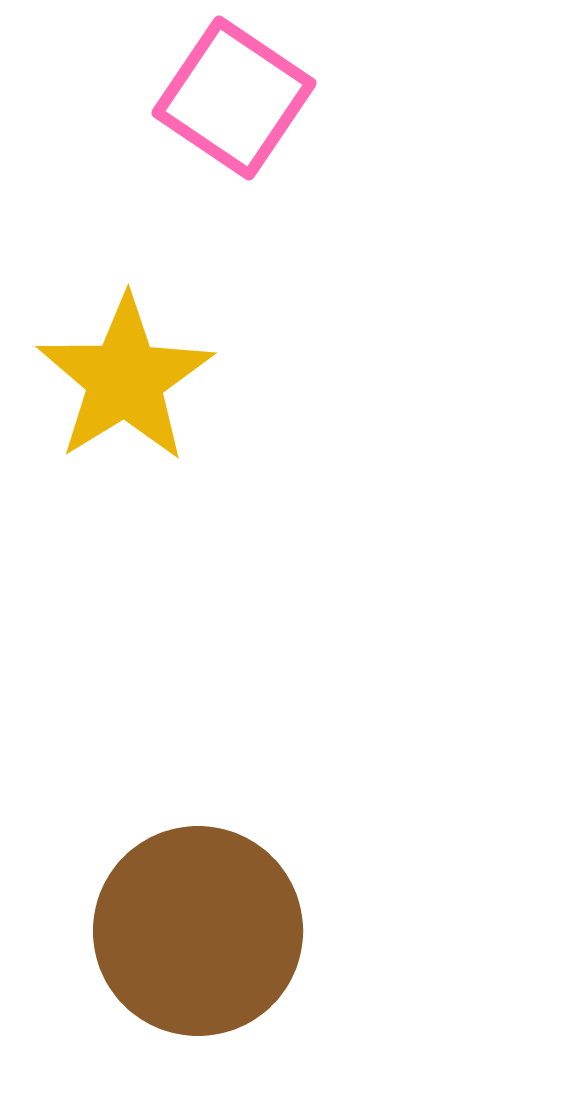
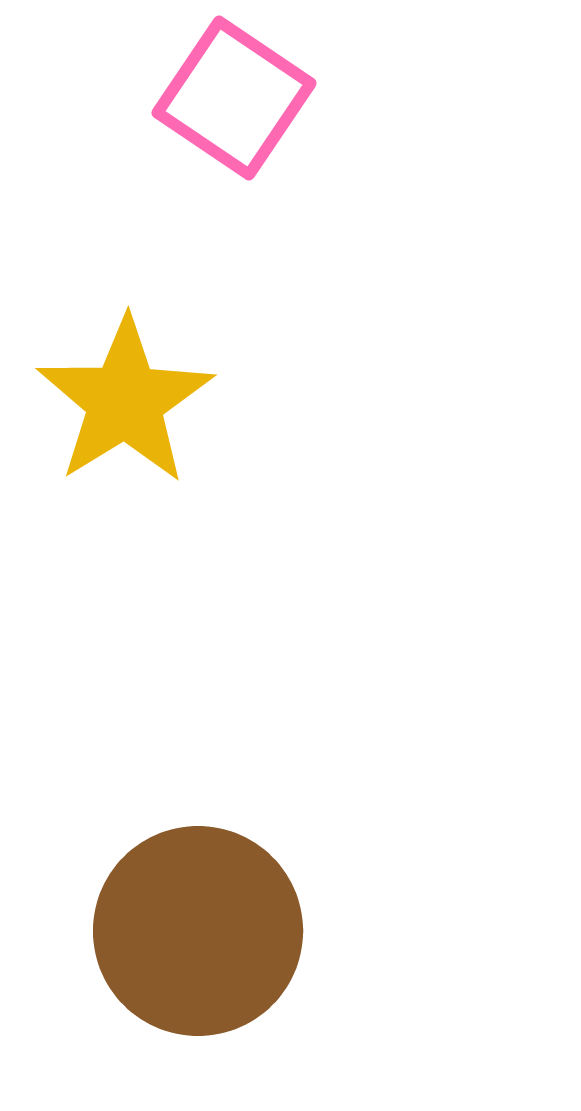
yellow star: moved 22 px down
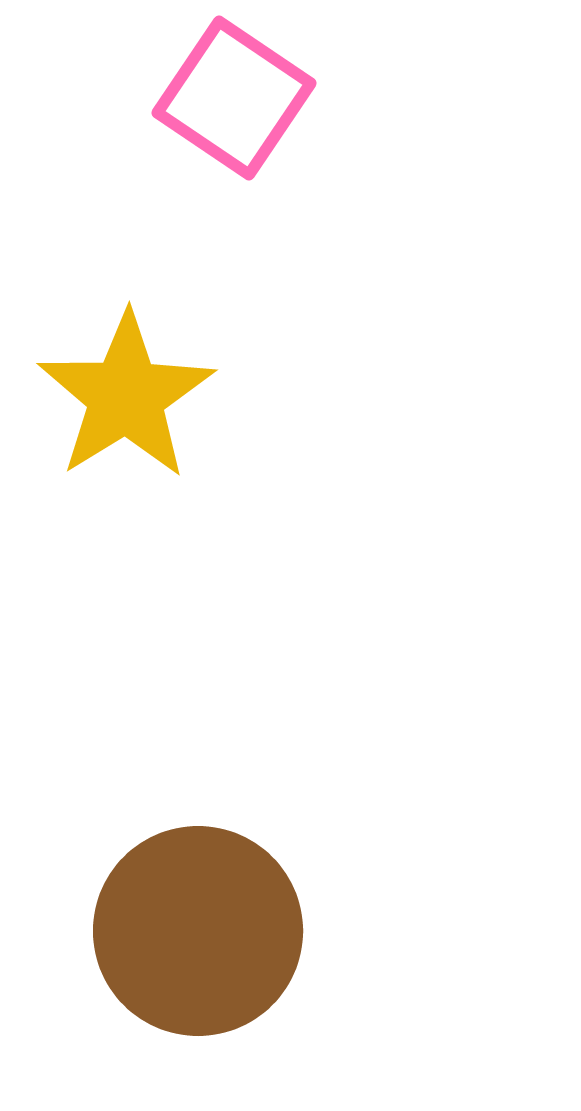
yellow star: moved 1 px right, 5 px up
